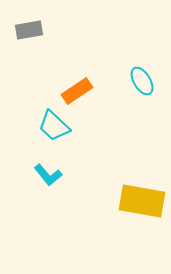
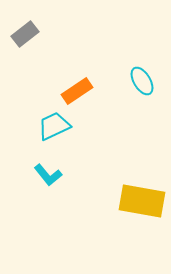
gray rectangle: moved 4 px left, 4 px down; rotated 28 degrees counterclockwise
cyan trapezoid: rotated 112 degrees clockwise
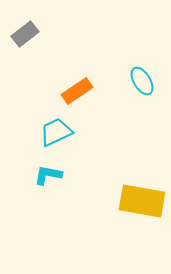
cyan trapezoid: moved 2 px right, 6 px down
cyan L-shape: rotated 140 degrees clockwise
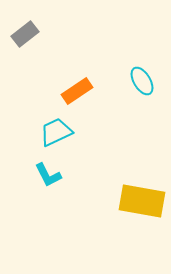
cyan L-shape: rotated 128 degrees counterclockwise
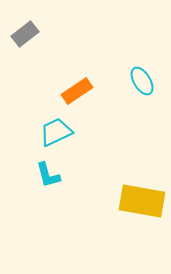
cyan L-shape: rotated 12 degrees clockwise
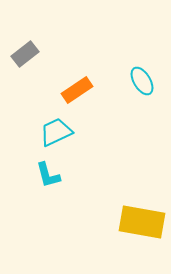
gray rectangle: moved 20 px down
orange rectangle: moved 1 px up
yellow rectangle: moved 21 px down
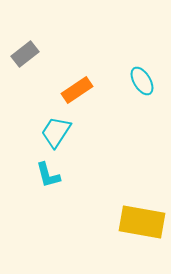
cyan trapezoid: rotated 32 degrees counterclockwise
